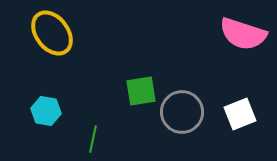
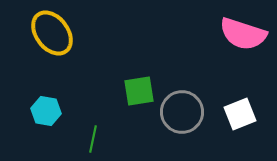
green square: moved 2 px left
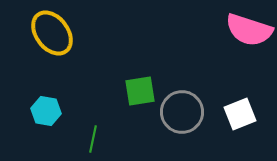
pink semicircle: moved 6 px right, 4 px up
green square: moved 1 px right
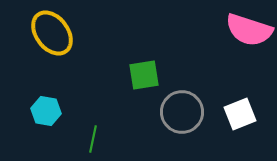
green square: moved 4 px right, 16 px up
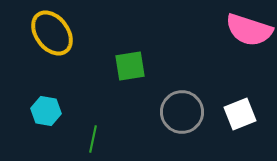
green square: moved 14 px left, 9 px up
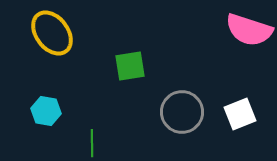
green line: moved 1 px left, 4 px down; rotated 12 degrees counterclockwise
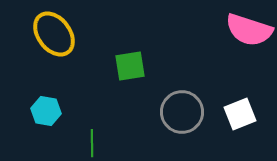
yellow ellipse: moved 2 px right, 1 px down
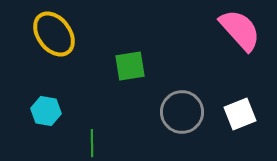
pink semicircle: moved 9 px left; rotated 150 degrees counterclockwise
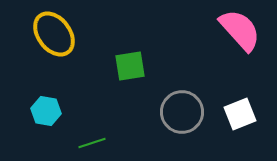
green line: rotated 72 degrees clockwise
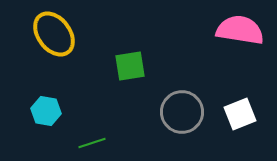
pink semicircle: rotated 39 degrees counterclockwise
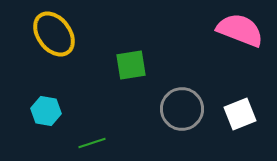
pink semicircle: rotated 12 degrees clockwise
green square: moved 1 px right, 1 px up
gray circle: moved 3 px up
